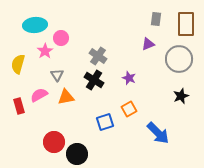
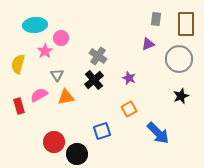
black cross: rotated 18 degrees clockwise
blue square: moved 3 px left, 9 px down
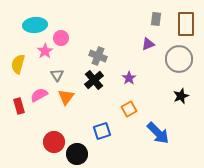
gray cross: rotated 12 degrees counterclockwise
purple star: rotated 16 degrees clockwise
orange triangle: rotated 42 degrees counterclockwise
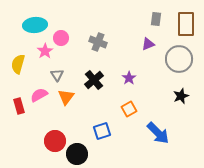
gray cross: moved 14 px up
red circle: moved 1 px right, 1 px up
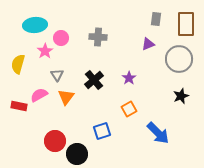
gray cross: moved 5 px up; rotated 18 degrees counterclockwise
red rectangle: rotated 63 degrees counterclockwise
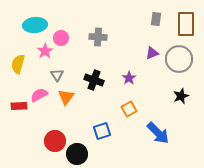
purple triangle: moved 4 px right, 9 px down
black cross: rotated 30 degrees counterclockwise
red rectangle: rotated 14 degrees counterclockwise
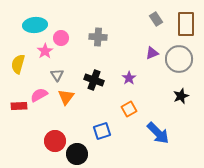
gray rectangle: rotated 40 degrees counterclockwise
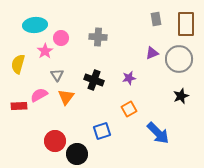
gray rectangle: rotated 24 degrees clockwise
purple star: rotated 24 degrees clockwise
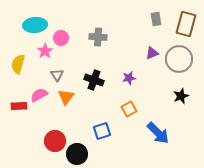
brown rectangle: rotated 15 degrees clockwise
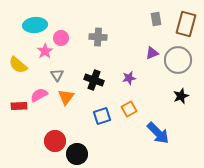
gray circle: moved 1 px left, 1 px down
yellow semicircle: moved 1 px down; rotated 66 degrees counterclockwise
blue square: moved 15 px up
